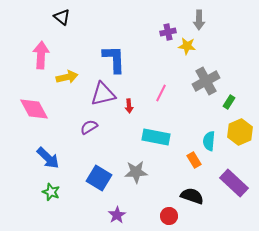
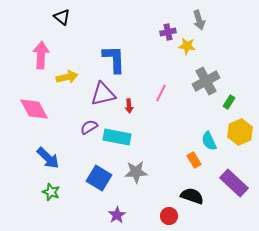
gray arrow: rotated 18 degrees counterclockwise
cyan rectangle: moved 39 px left
cyan semicircle: rotated 30 degrees counterclockwise
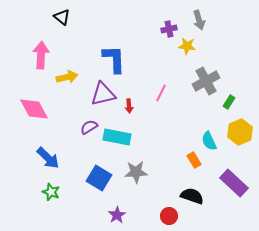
purple cross: moved 1 px right, 3 px up
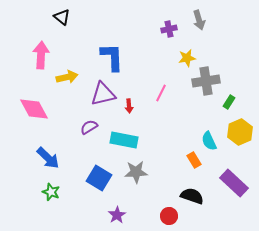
yellow star: moved 12 px down; rotated 18 degrees counterclockwise
blue L-shape: moved 2 px left, 2 px up
gray cross: rotated 20 degrees clockwise
cyan rectangle: moved 7 px right, 3 px down
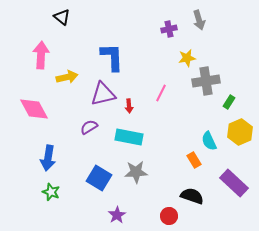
cyan rectangle: moved 5 px right, 3 px up
blue arrow: rotated 55 degrees clockwise
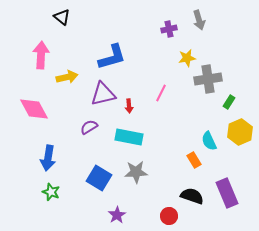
blue L-shape: rotated 76 degrees clockwise
gray cross: moved 2 px right, 2 px up
purple rectangle: moved 7 px left, 10 px down; rotated 24 degrees clockwise
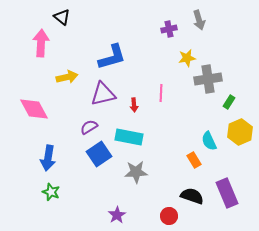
pink arrow: moved 12 px up
pink line: rotated 24 degrees counterclockwise
red arrow: moved 5 px right, 1 px up
blue square: moved 24 px up; rotated 25 degrees clockwise
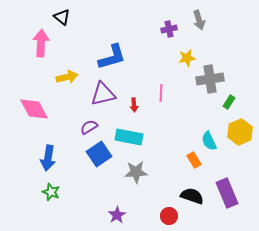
gray cross: moved 2 px right
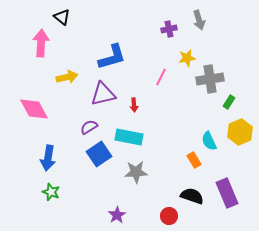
pink line: moved 16 px up; rotated 24 degrees clockwise
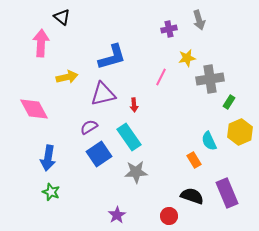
cyan rectangle: rotated 44 degrees clockwise
